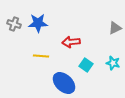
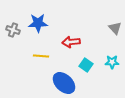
gray cross: moved 1 px left, 6 px down
gray triangle: rotated 48 degrees counterclockwise
cyan star: moved 1 px left, 1 px up; rotated 16 degrees counterclockwise
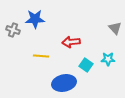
blue star: moved 3 px left, 4 px up
cyan star: moved 4 px left, 3 px up
blue ellipse: rotated 55 degrees counterclockwise
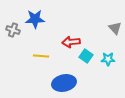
cyan square: moved 9 px up
